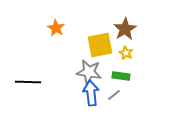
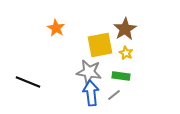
black line: rotated 20 degrees clockwise
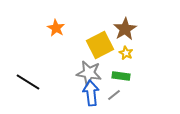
yellow square: rotated 16 degrees counterclockwise
gray star: moved 1 px down
black line: rotated 10 degrees clockwise
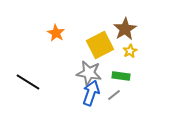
orange star: moved 5 px down
yellow star: moved 4 px right, 2 px up; rotated 16 degrees clockwise
blue arrow: rotated 25 degrees clockwise
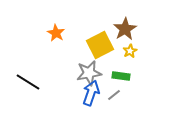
gray star: rotated 20 degrees counterclockwise
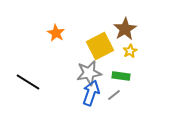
yellow square: moved 1 px down
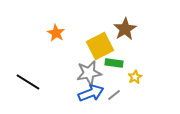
yellow star: moved 5 px right, 26 px down
green rectangle: moved 7 px left, 13 px up
blue arrow: rotated 50 degrees clockwise
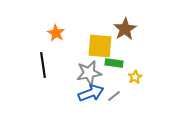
yellow square: rotated 32 degrees clockwise
black line: moved 15 px right, 17 px up; rotated 50 degrees clockwise
gray line: moved 1 px down
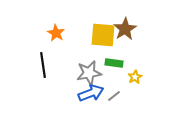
yellow square: moved 3 px right, 11 px up
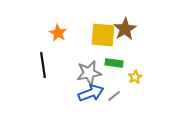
orange star: moved 2 px right
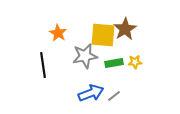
green rectangle: rotated 18 degrees counterclockwise
gray star: moved 4 px left, 17 px up
yellow star: moved 15 px up; rotated 24 degrees clockwise
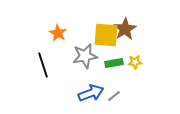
yellow square: moved 3 px right
black line: rotated 10 degrees counterclockwise
